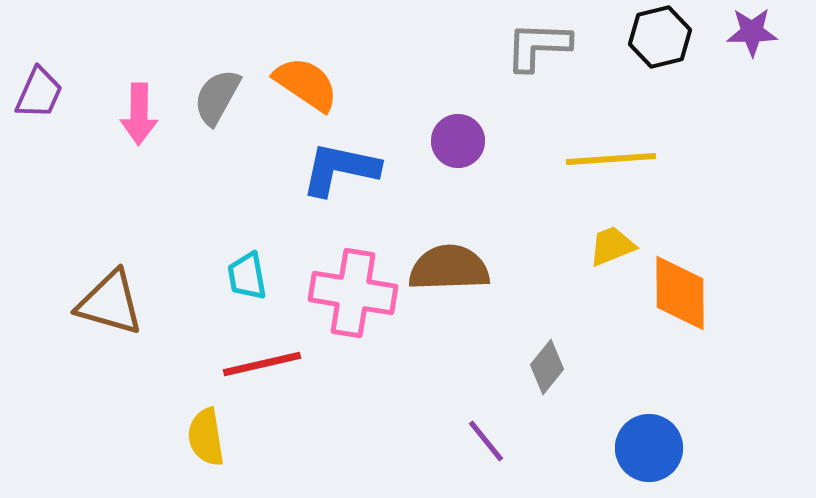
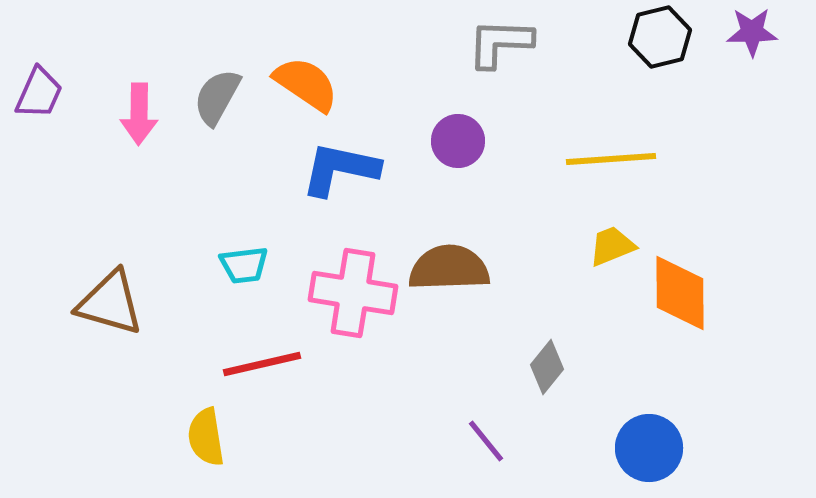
gray L-shape: moved 38 px left, 3 px up
cyan trapezoid: moved 3 px left, 11 px up; rotated 87 degrees counterclockwise
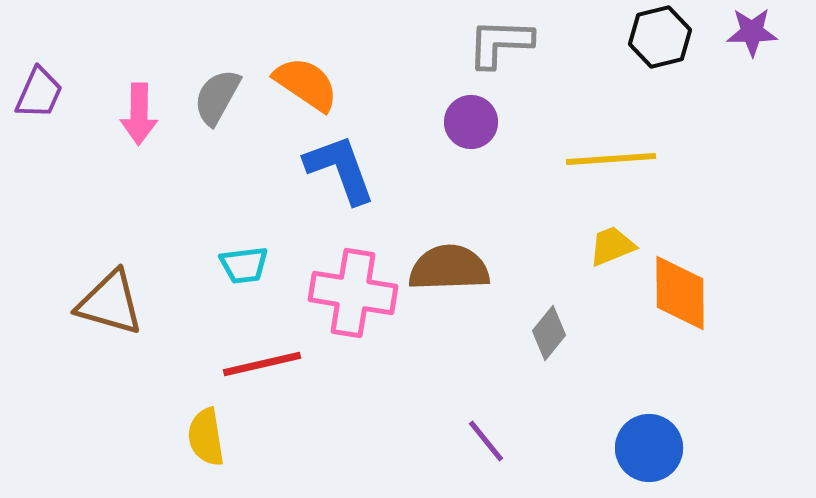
purple circle: moved 13 px right, 19 px up
blue L-shape: rotated 58 degrees clockwise
gray diamond: moved 2 px right, 34 px up
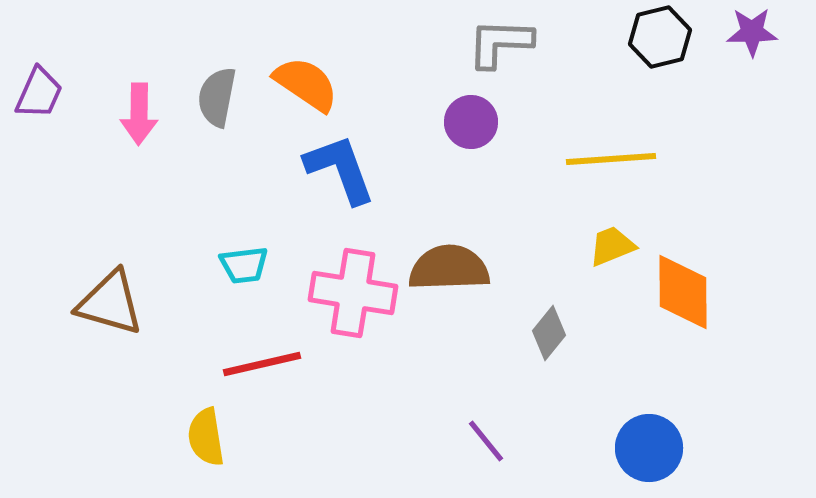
gray semicircle: rotated 18 degrees counterclockwise
orange diamond: moved 3 px right, 1 px up
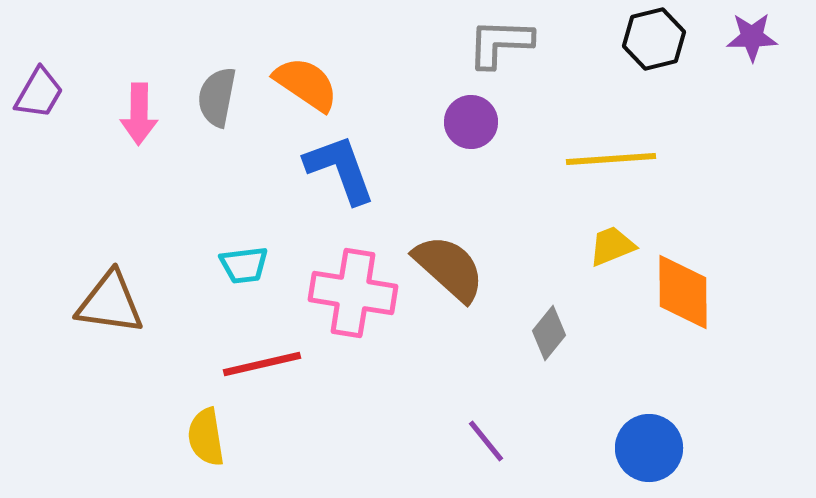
purple star: moved 5 px down
black hexagon: moved 6 px left, 2 px down
purple trapezoid: rotated 6 degrees clockwise
brown semicircle: rotated 44 degrees clockwise
brown triangle: rotated 8 degrees counterclockwise
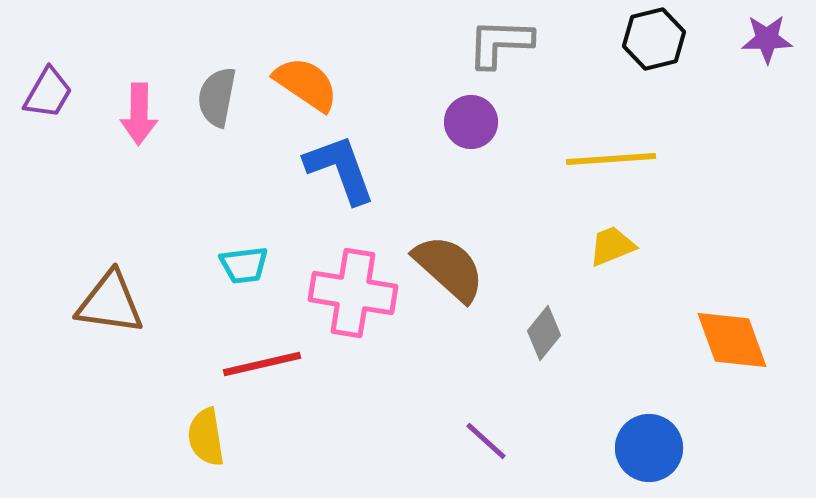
purple star: moved 15 px right, 2 px down
purple trapezoid: moved 9 px right
orange diamond: moved 49 px right, 48 px down; rotated 20 degrees counterclockwise
gray diamond: moved 5 px left
purple line: rotated 9 degrees counterclockwise
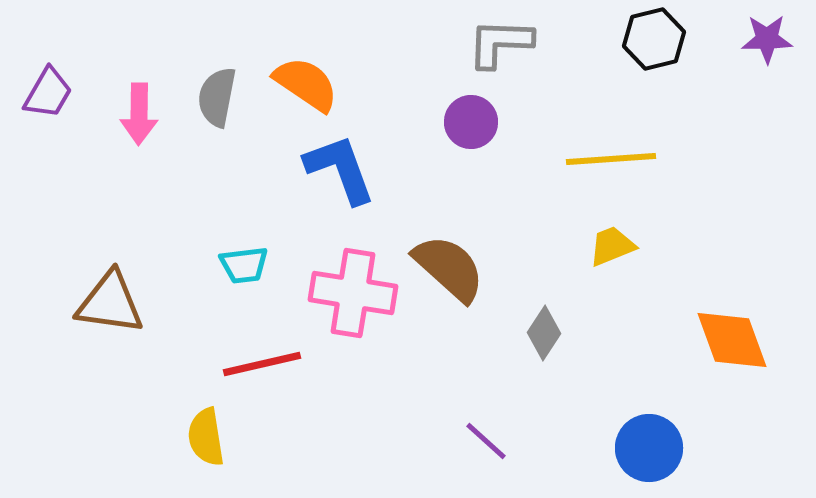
gray diamond: rotated 6 degrees counterclockwise
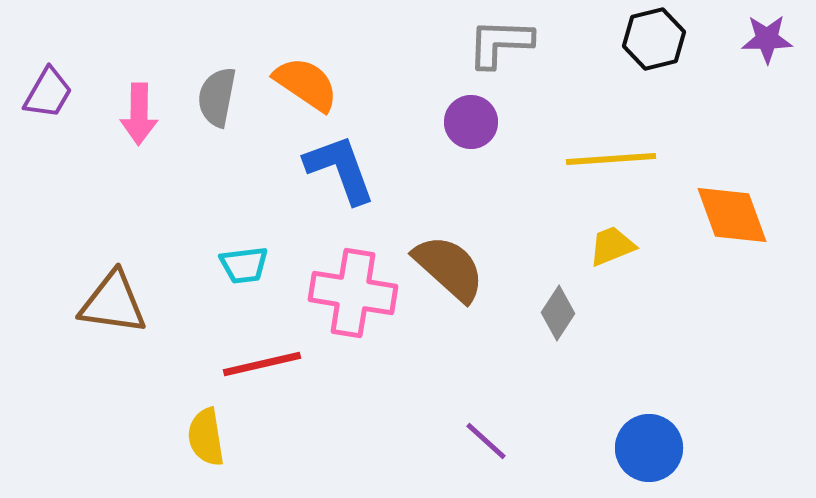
brown triangle: moved 3 px right
gray diamond: moved 14 px right, 20 px up
orange diamond: moved 125 px up
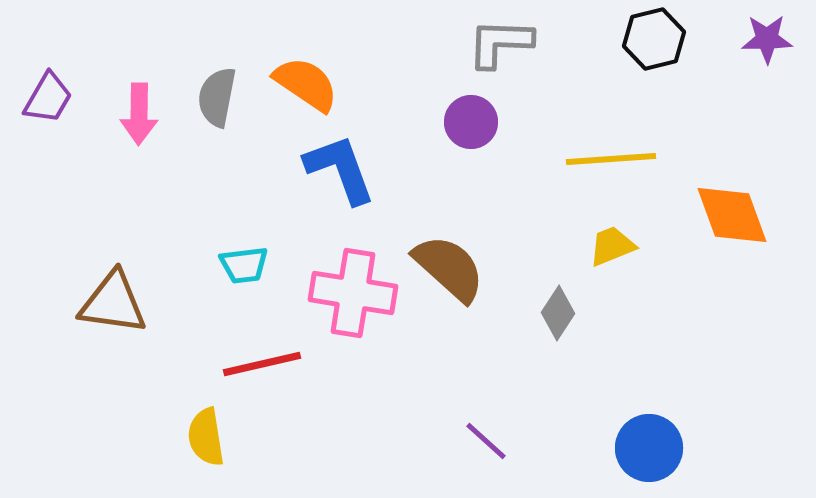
purple trapezoid: moved 5 px down
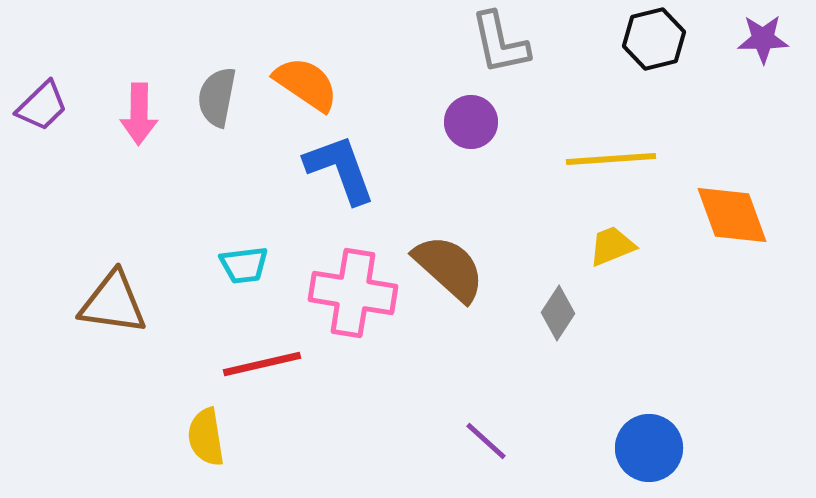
purple star: moved 4 px left
gray L-shape: rotated 104 degrees counterclockwise
purple trapezoid: moved 6 px left, 8 px down; rotated 16 degrees clockwise
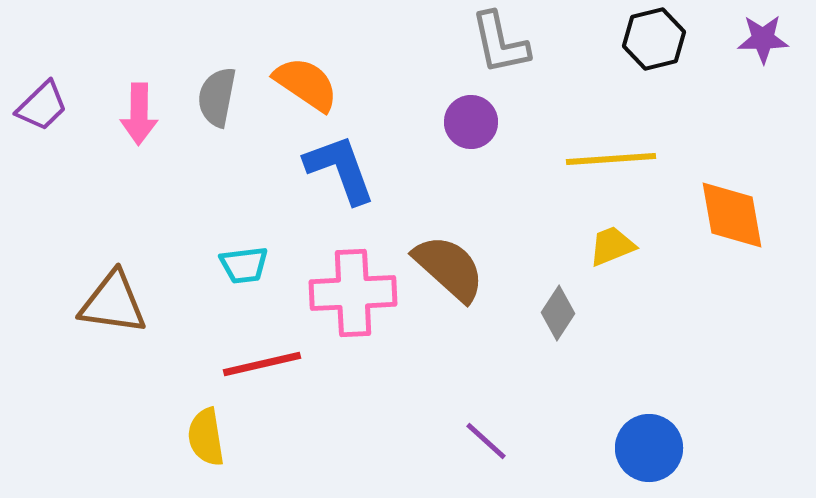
orange diamond: rotated 10 degrees clockwise
pink cross: rotated 12 degrees counterclockwise
